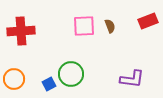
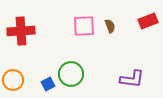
orange circle: moved 1 px left, 1 px down
blue square: moved 1 px left
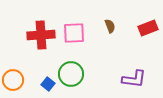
red rectangle: moved 7 px down
pink square: moved 10 px left, 7 px down
red cross: moved 20 px right, 4 px down
purple L-shape: moved 2 px right
blue square: rotated 24 degrees counterclockwise
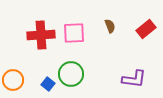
red rectangle: moved 2 px left, 1 px down; rotated 18 degrees counterclockwise
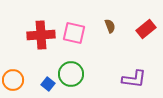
pink square: rotated 15 degrees clockwise
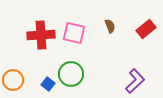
purple L-shape: moved 1 px right, 2 px down; rotated 50 degrees counterclockwise
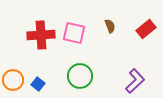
green circle: moved 9 px right, 2 px down
blue square: moved 10 px left
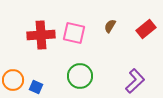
brown semicircle: rotated 128 degrees counterclockwise
blue square: moved 2 px left, 3 px down; rotated 16 degrees counterclockwise
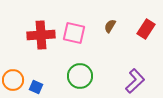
red rectangle: rotated 18 degrees counterclockwise
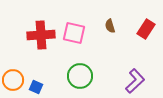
brown semicircle: rotated 48 degrees counterclockwise
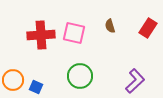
red rectangle: moved 2 px right, 1 px up
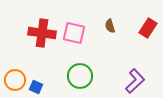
red cross: moved 1 px right, 2 px up; rotated 12 degrees clockwise
orange circle: moved 2 px right
